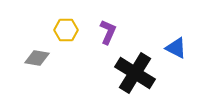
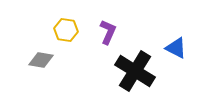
yellow hexagon: rotated 10 degrees clockwise
gray diamond: moved 4 px right, 2 px down
black cross: moved 2 px up
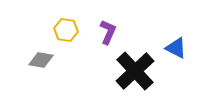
black cross: rotated 15 degrees clockwise
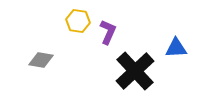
yellow hexagon: moved 12 px right, 9 px up
blue triangle: rotated 30 degrees counterclockwise
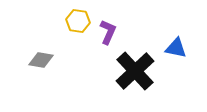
blue triangle: rotated 15 degrees clockwise
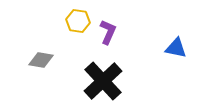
black cross: moved 32 px left, 10 px down
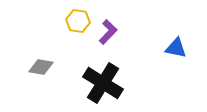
purple L-shape: rotated 20 degrees clockwise
gray diamond: moved 7 px down
black cross: moved 2 px down; rotated 15 degrees counterclockwise
